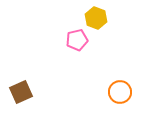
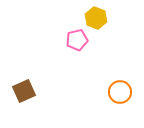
brown square: moved 3 px right, 1 px up
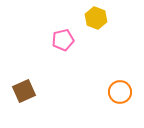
pink pentagon: moved 14 px left
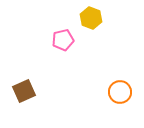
yellow hexagon: moved 5 px left
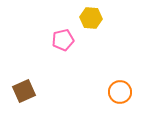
yellow hexagon: rotated 15 degrees counterclockwise
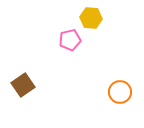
pink pentagon: moved 7 px right
brown square: moved 1 px left, 6 px up; rotated 10 degrees counterclockwise
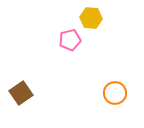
brown square: moved 2 px left, 8 px down
orange circle: moved 5 px left, 1 px down
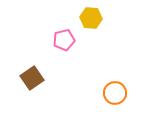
pink pentagon: moved 6 px left
brown square: moved 11 px right, 15 px up
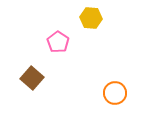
pink pentagon: moved 6 px left, 2 px down; rotated 25 degrees counterclockwise
brown square: rotated 15 degrees counterclockwise
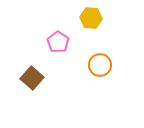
orange circle: moved 15 px left, 28 px up
